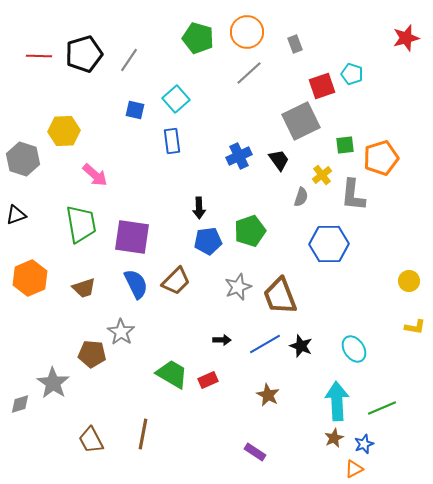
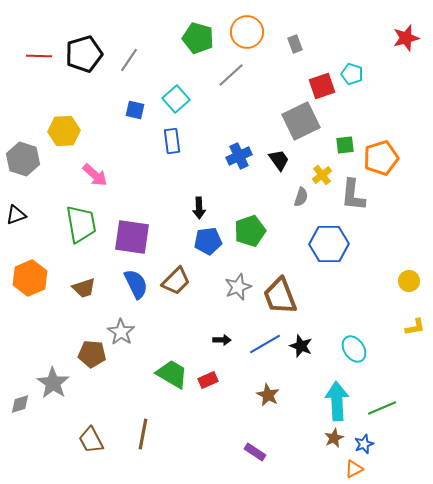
gray line at (249, 73): moved 18 px left, 2 px down
yellow L-shape at (415, 327): rotated 20 degrees counterclockwise
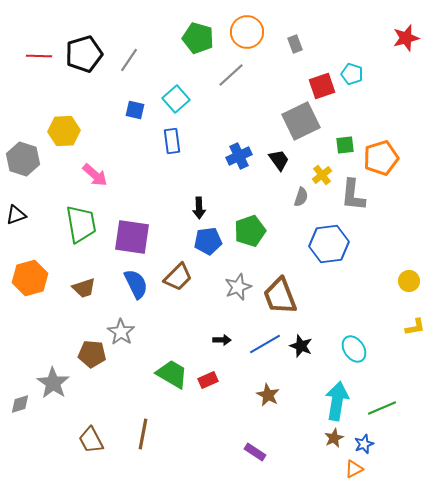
blue hexagon at (329, 244): rotated 6 degrees counterclockwise
orange hexagon at (30, 278): rotated 8 degrees clockwise
brown trapezoid at (176, 281): moved 2 px right, 4 px up
cyan arrow at (337, 401): rotated 12 degrees clockwise
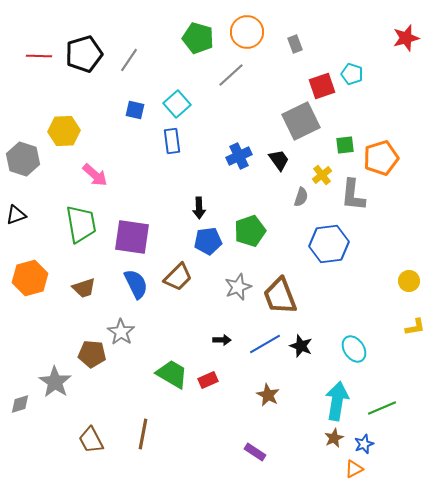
cyan square at (176, 99): moved 1 px right, 5 px down
gray star at (53, 383): moved 2 px right, 1 px up
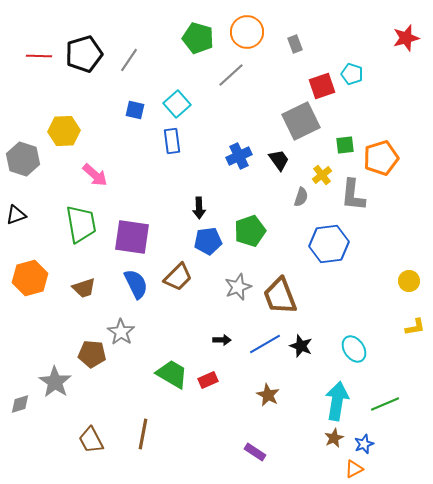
green line at (382, 408): moved 3 px right, 4 px up
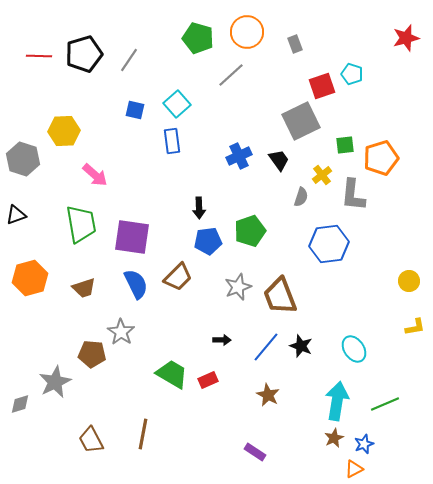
blue line at (265, 344): moved 1 px right, 3 px down; rotated 20 degrees counterclockwise
gray star at (55, 382): rotated 12 degrees clockwise
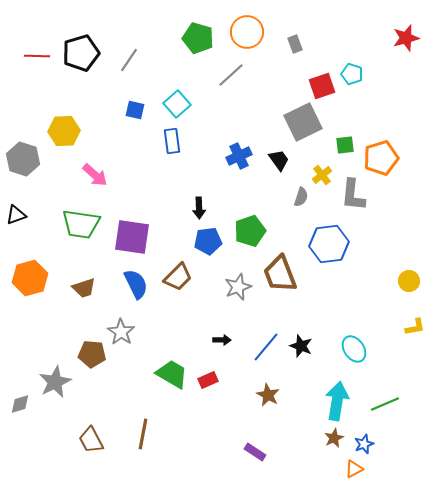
black pentagon at (84, 54): moved 3 px left, 1 px up
red line at (39, 56): moved 2 px left
gray square at (301, 121): moved 2 px right, 1 px down
green trapezoid at (81, 224): rotated 108 degrees clockwise
brown trapezoid at (280, 296): moved 22 px up
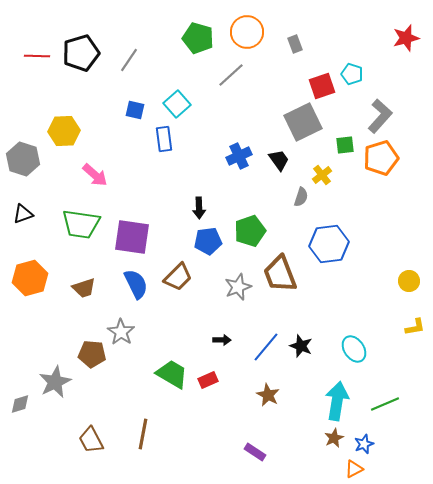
blue rectangle at (172, 141): moved 8 px left, 2 px up
gray L-shape at (353, 195): moved 27 px right, 79 px up; rotated 144 degrees counterclockwise
black triangle at (16, 215): moved 7 px right, 1 px up
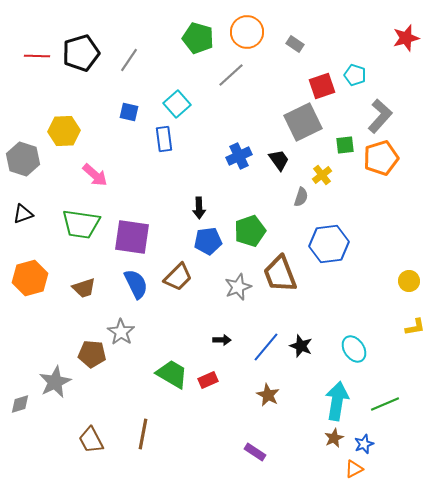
gray rectangle at (295, 44): rotated 36 degrees counterclockwise
cyan pentagon at (352, 74): moved 3 px right, 1 px down
blue square at (135, 110): moved 6 px left, 2 px down
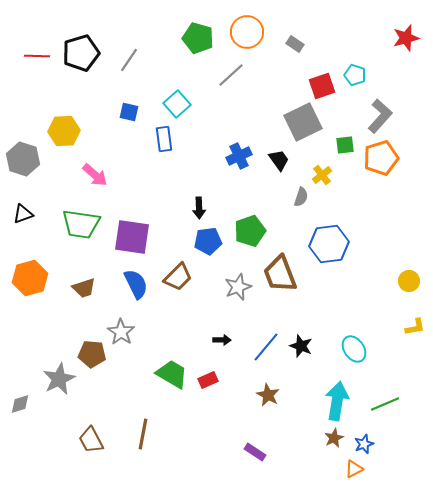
gray star at (55, 382): moved 4 px right, 3 px up
